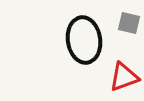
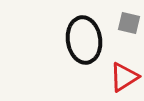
red triangle: rotated 12 degrees counterclockwise
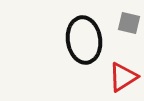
red triangle: moved 1 px left
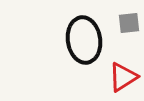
gray square: rotated 20 degrees counterclockwise
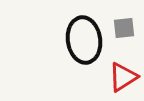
gray square: moved 5 px left, 5 px down
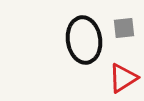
red triangle: moved 1 px down
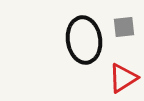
gray square: moved 1 px up
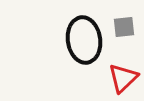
red triangle: rotated 12 degrees counterclockwise
